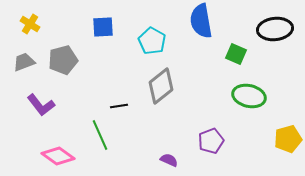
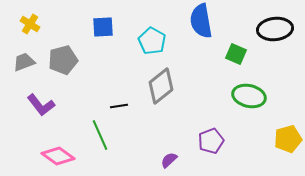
purple semicircle: rotated 66 degrees counterclockwise
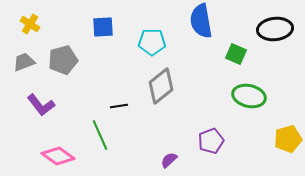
cyan pentagon: moved 1 px down; rotated 28 degrees counterclockwise
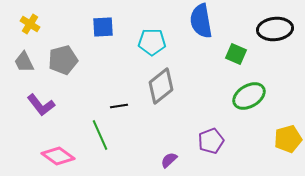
gray trapezoid: rotated 95 degrees counterclockwise
green ellipse: rotated 44 degrees counterclockwise
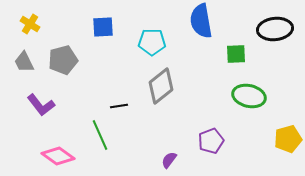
green square: rotated 25 degrees counterclockwise
green ellipse: rotated 44 degrees clockwise
purple semicircle: rotated 12 degrees counterclockwise
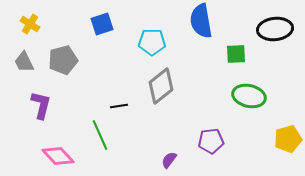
blue square: moved 1 px left, 3 px up; rotated 15 degrees counterclockwise
purple L-shape: rotated 128 degrees counterclockwise
purple pentagon: rotated 15 degrees clockwise
pink diamond: rotated 12 degrees clockwise
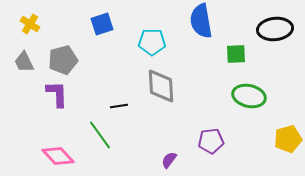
gray diamond: rotated 54 degrees counterclockwise
purple L-shape: moved 16 px right, 11 px up; rotated 16 degrees counterclockwise
green line: rotated 12 degrees counterclockwise
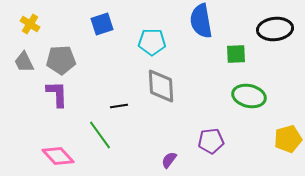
gray pentagon: moved 2 px left; rotated 12 degrees clockwise
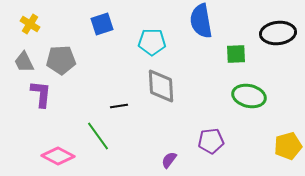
black ellipse: moved 3 px right, 4 px down
purple L-shape: moved 16 px left; rotated 8 degrees clockwise
green line: moved 2 px left, 1 px down
yellow pentagon: moved 7 px down
pink diamond: rotated 20 degrees counterclockwise
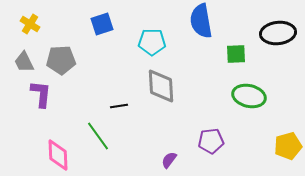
pink diamond: moved 1 px up; rotated 60 degrees clockwise
